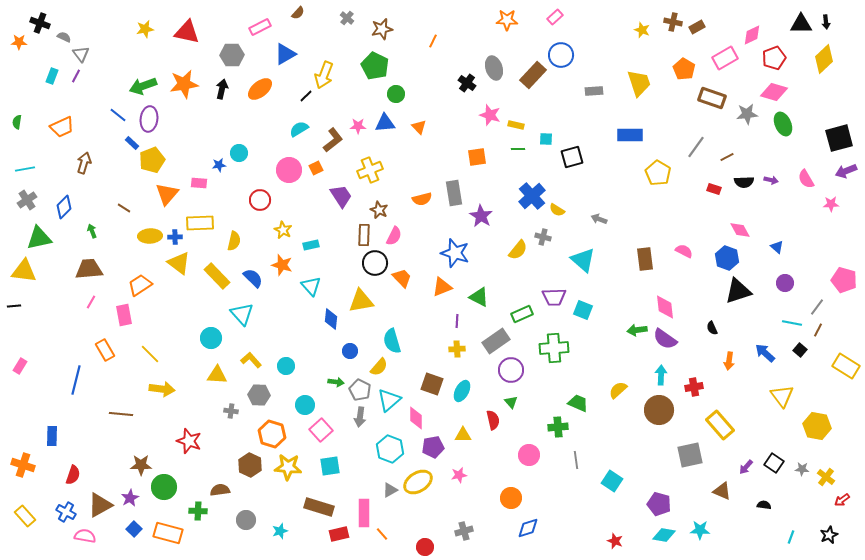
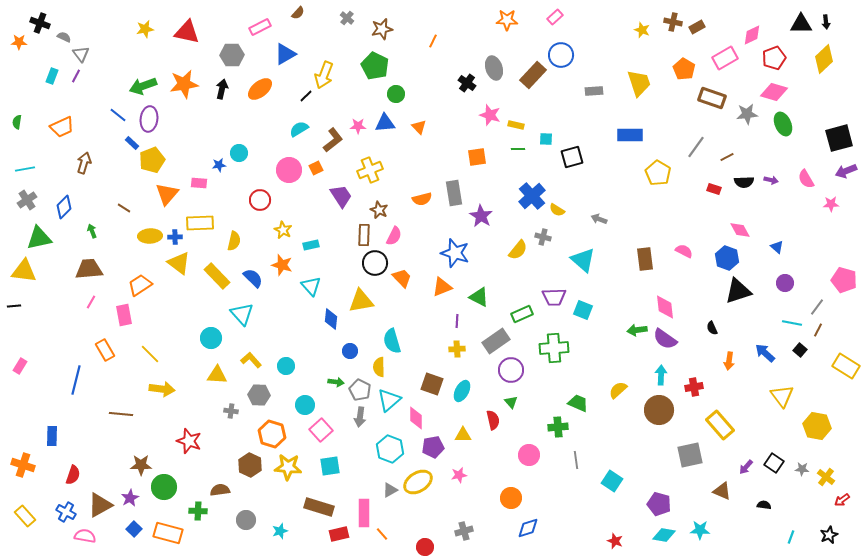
yellow semicircle at (379, 367): rotated 138 degrees clockwise
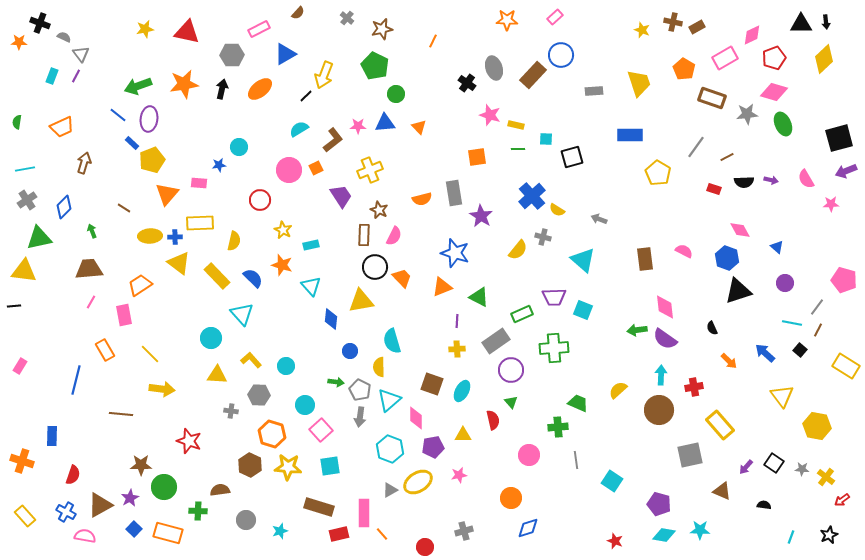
pink rectangle at (260, 27): moved 1 px left, 2 px down
green arrow at (143, 86): moved 5 px left
cyan circle at (239, 153): moved 6 px up
black circle at (375, 263): moved 4 px down
orange arrow at (729, 361): rotated 54 degrees counterclockwise
orange cross at (23, 465): moved 1 px left, 4 px up
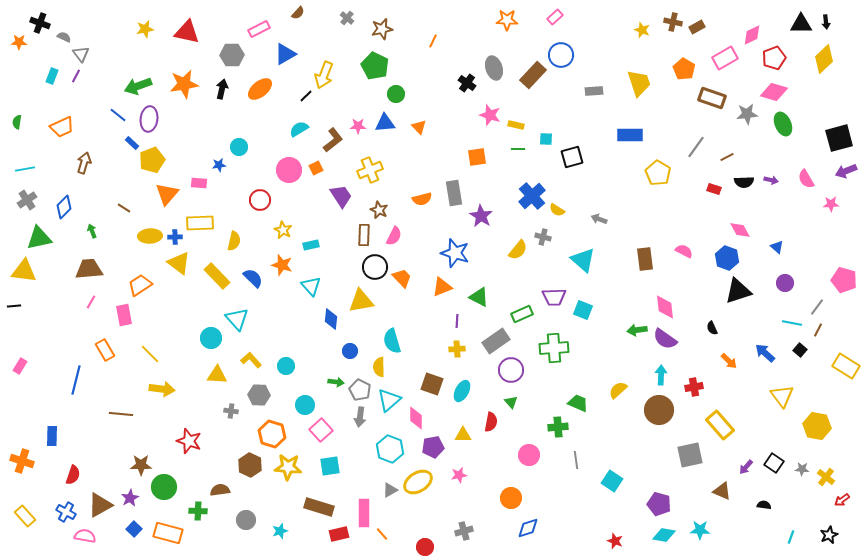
cyan triangle at (242, 314): moved 5 px left, 5 px down
red semicircle at (493, 420): moved 2 px left, 2 px down; rotated 24 degrees clockwise
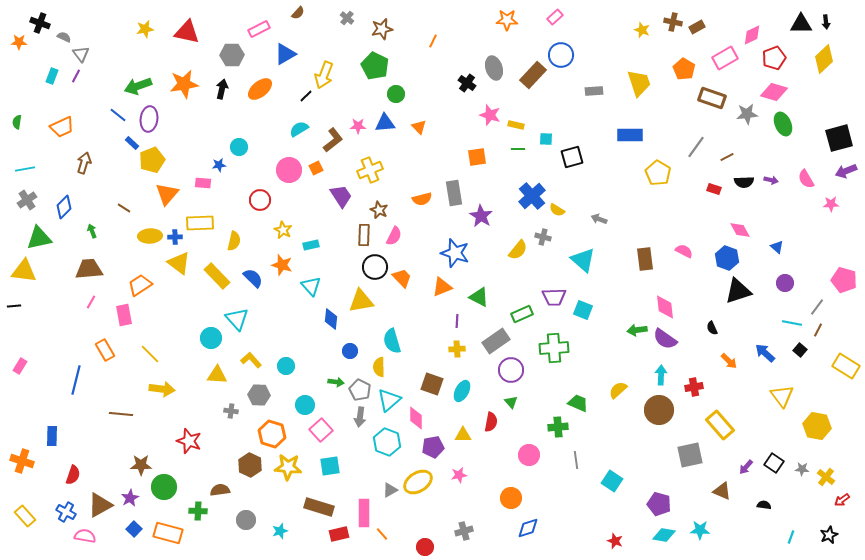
pink rectangle at (199, 183): moved 4 px right
cyan hexagon at (390, 449): moved 3 px left, 7 px up
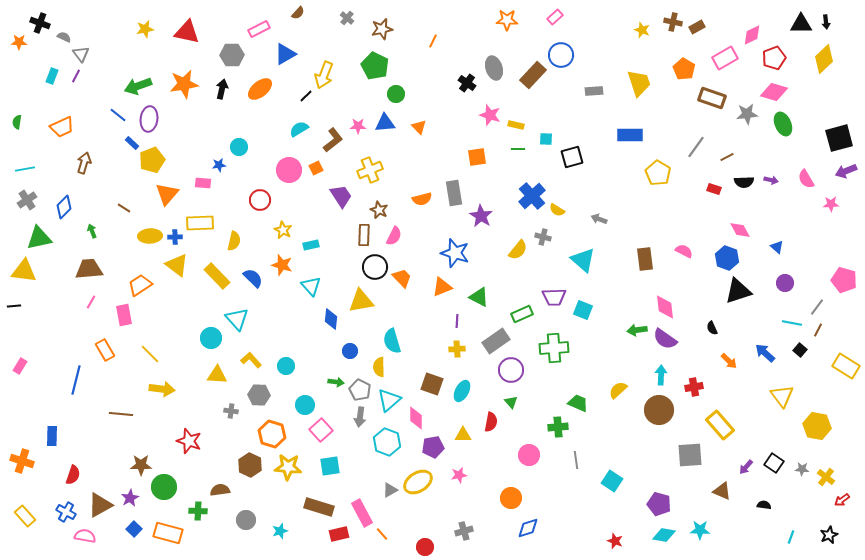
yellow triangle at (179, 263): moved 2 px left, 2 px down
gray square at (690, 455): rotated 8 degrees clockwise
pink rectangle at (364, 513): moved 2 px left; rotated 28 degrees counterclockwise
